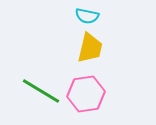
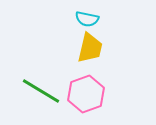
cyan semicircle: moved 3 px down
pink hexagon: rotated 12 degrees counterclockwise
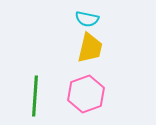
green line: moved 6 px left, 5 px down; rotated 63 degrees clockwise
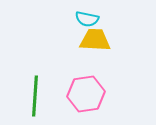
yellow trapezoid: moved 5 px right, 8 px up; rotated 100 degrees counterclockwise
pink hexagon: rotated 12 degrees clockwise
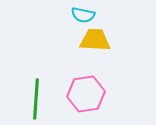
cyan semicircle: moved 4 px left, 4 px up
green line: moved 1 px right, 3 px down
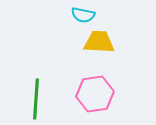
yellow trapezoid: moved 4 px right, 2 px down
pink hexagon: moved 9 px right
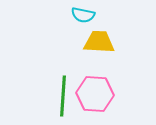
pink hexagon: rotated 12 degrees clockwise
green line: moved 27 px right, 3 px up
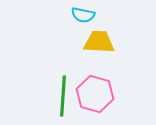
pink hexagon: rotated 12 degrees clockwise
